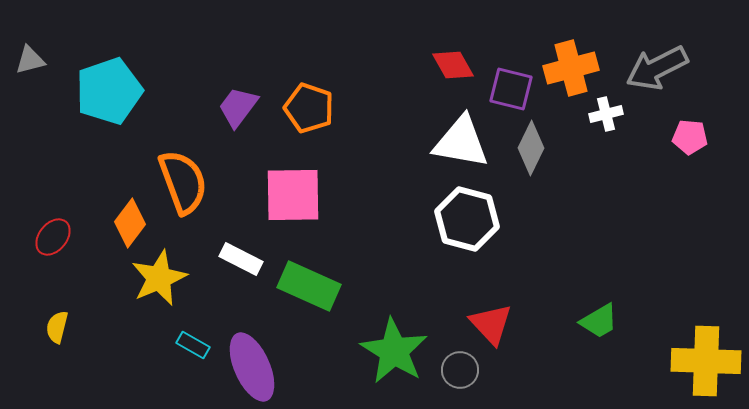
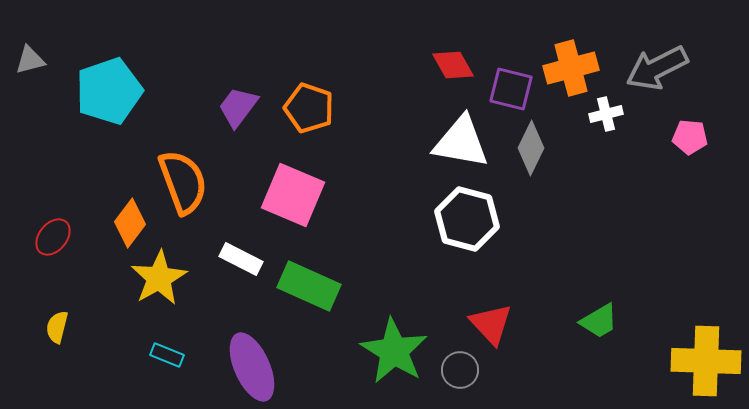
pink square: rotated 24 degrees clockwise
yellow star: rotated 6 degrees counterclockwise
cyan rectangle: moved 26 px left, 10 px down; rotated 8 degrees counterclockwise
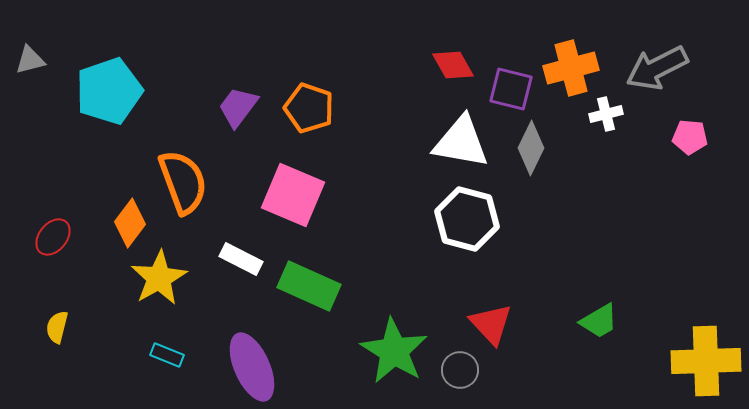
yellow cross: rotated 4 degrees counterclockwise
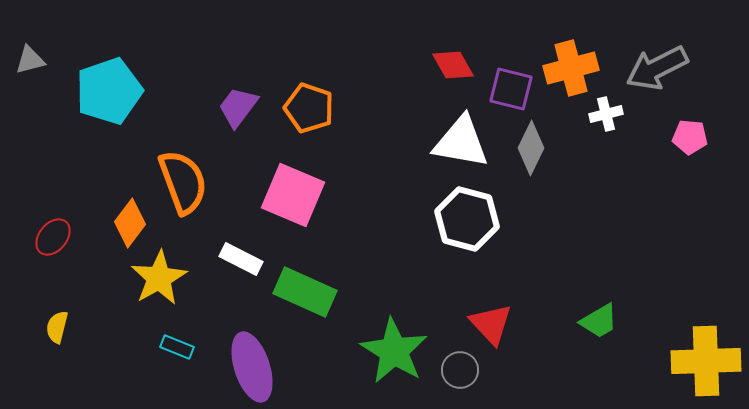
green rectangle: moved 4 px left, 6 px down
cyan rectangle: moved 10 px right, 8 px up
purple ellipse: rotated 6 degrees clockwise
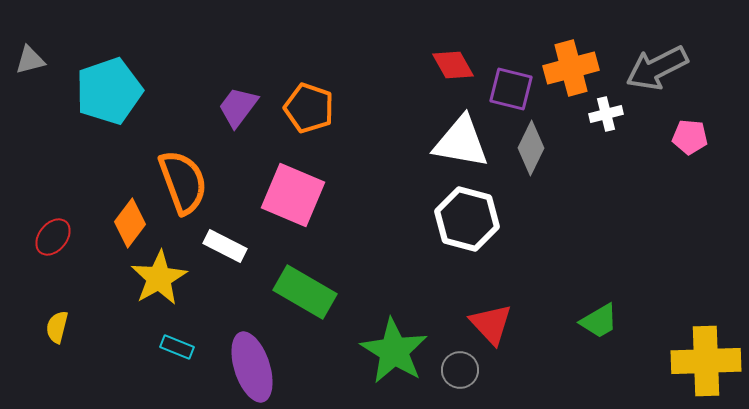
white rectangle: moved 16 px left, 13 px up
green rectangle: rotated 6 degrees clockwise
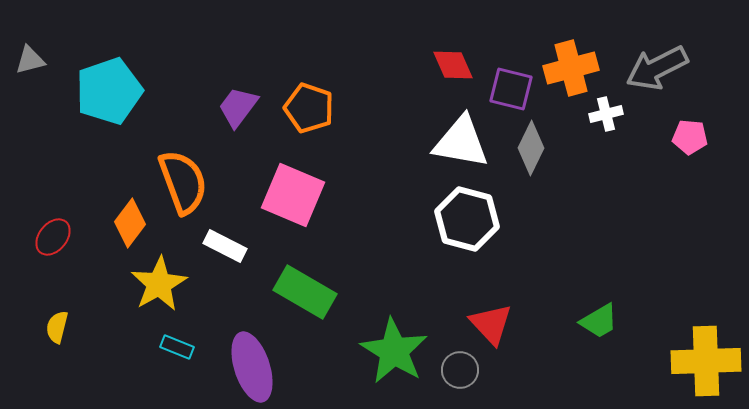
red diamond: rotated 6 degrees clockwise
yellow star: moved 6 px down
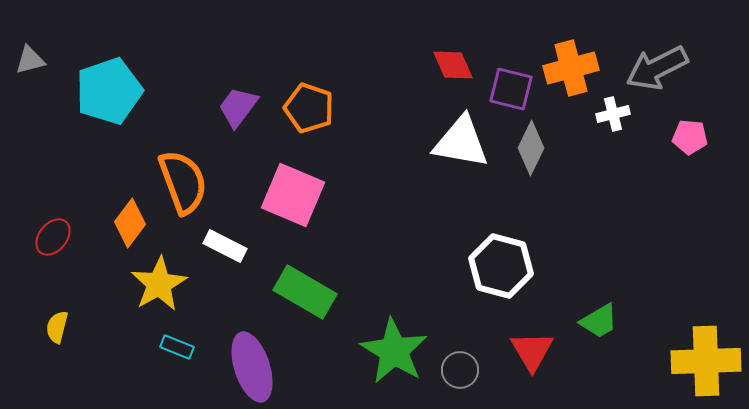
white cross: moved 7 px right
white hexagon: moved 34 px right, 47 px down
red triangle: moved 41 px right, 27 px down; rotated 12 degrees clockwise
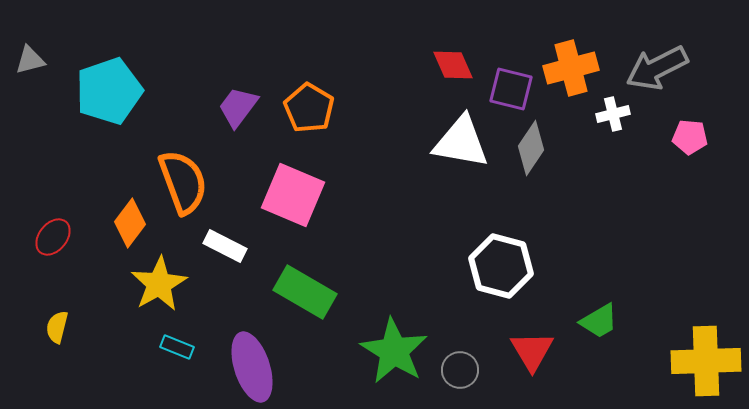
orange pentagon: rotated 12 degrees clockwise
gray diamond: rotated 8 degrees clockwise
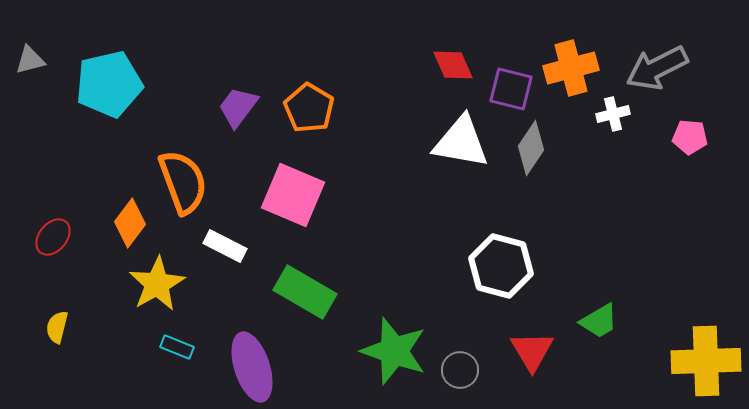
cyan pentagon: moved 7 px up; rotated 6 degrees clockwise
yellow star: moved 2 px left
green star: rotated 12 degrees counterclockwise
